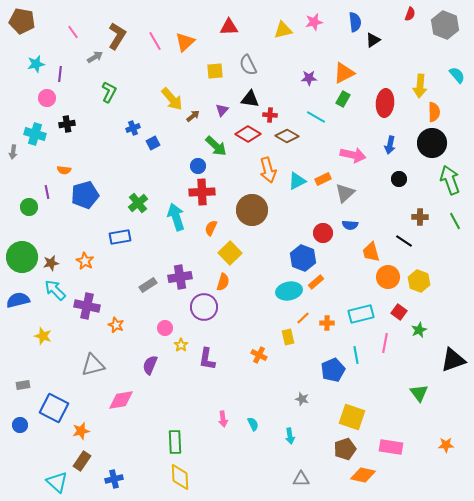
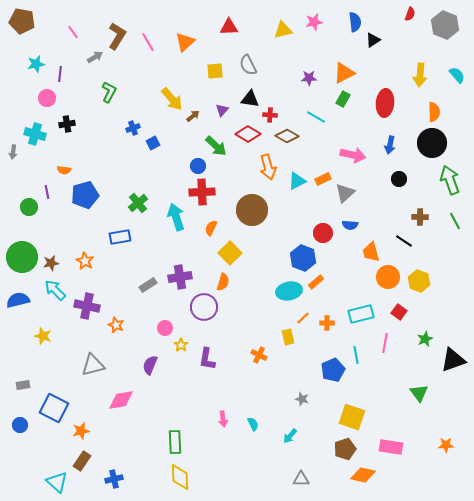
pink line at (155, 41): moved 7 px left, 1 px down
yellow arrow at (420, 86): moved 11 px up
orange arrow at (268, 170): moved 3 px up
green star at (419, 330): moved 6 px right, 9 px down
cyan arrow at (290, 436): rotated 49 degrees clockwise
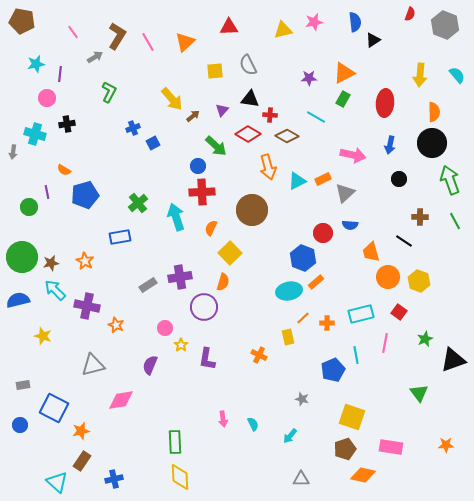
orange semicircle at (64, 170): rotated 24 degrees clockwise
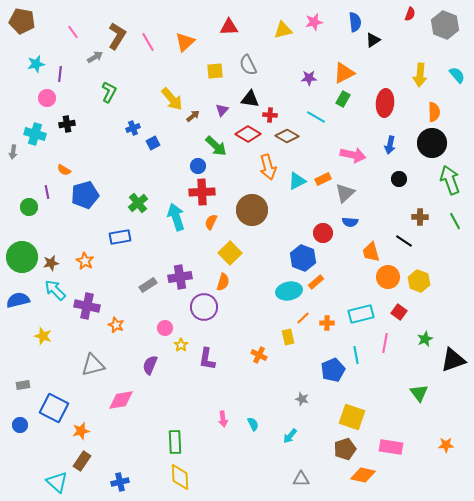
blue semicircle at (350, 225): moved 3 px up
orange semicircle at (211, 228): moved 6 px up
blue cross at (114, 479): moved 6 px right, 3 px down
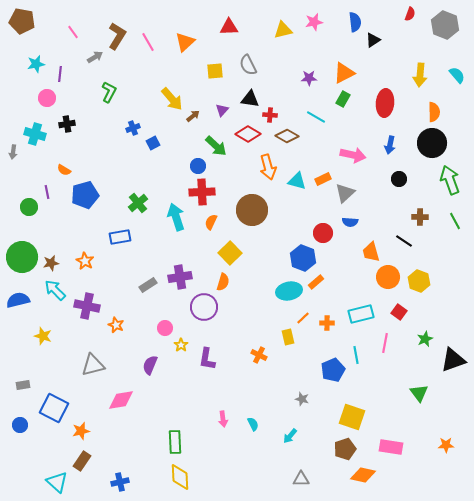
cyan triangle at (297, 181): rotated 42 degrees clockwise
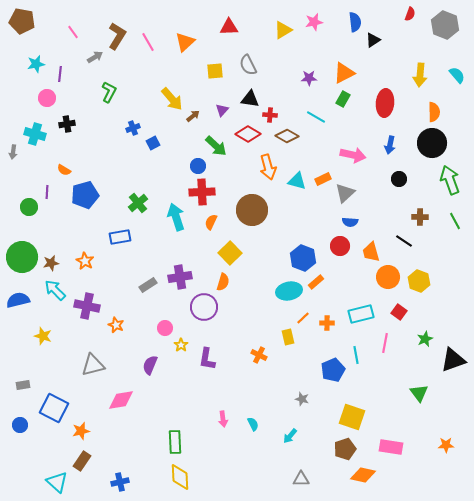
yellow triangle at (283, 30): rotated 18 degrees counterclockwise
purple line at (47, 192): rotated 16 degrees clockwise
red circle at (323, 233): moved 17 px right, 13 px down
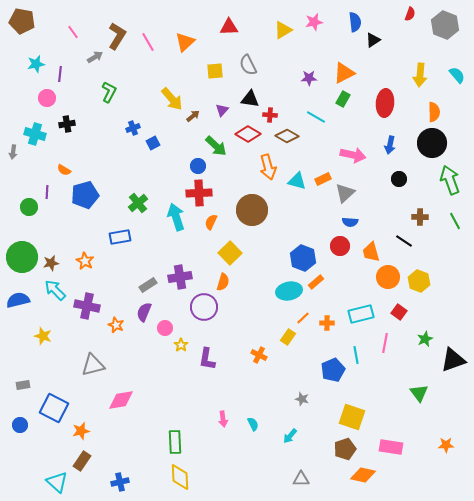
red cross at (202, 192): moved 3 px left, 1 px down
yellow rectangle at (288, 337): rotated 49 degrees clockwise
purple semicircle at (150, 365): moved 6 px left, 53 px up
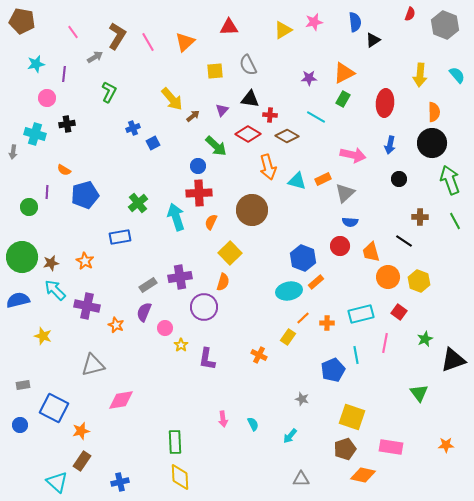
purple line at (60, 74): moved 4 px right
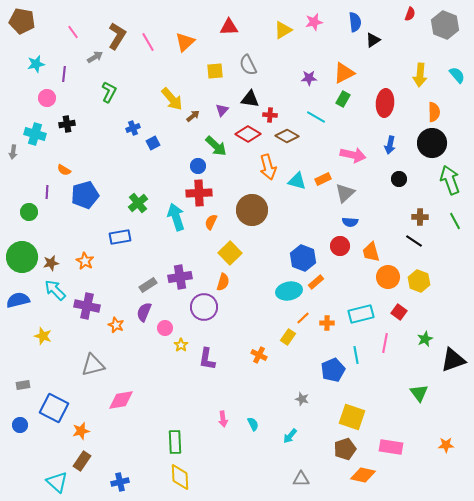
green circle at (29, 207): moved 5 px down
black line at (404, 241): moved 10 px right
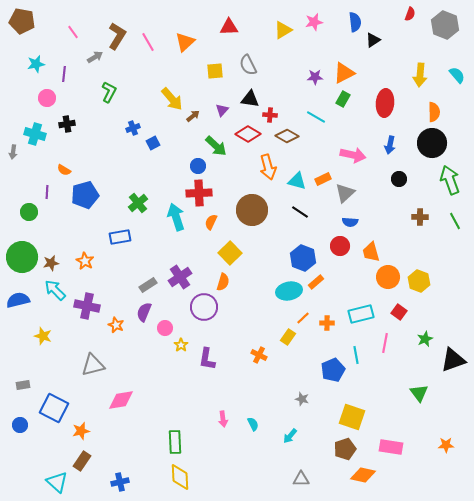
purple star at (309, 78): moved 6 px right, 1 px up
black line at (414, 241): moved 114 px left, 29 px up
purple cross at (180, 277): rotated 25 degrees counterclockwise
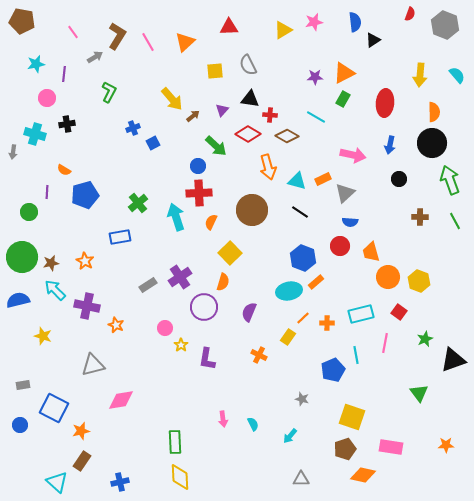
purple semicircle at (144, 312): moved 105 px right
